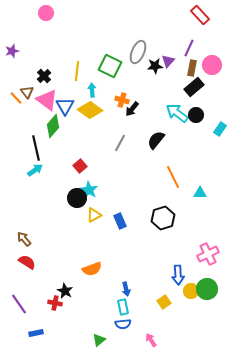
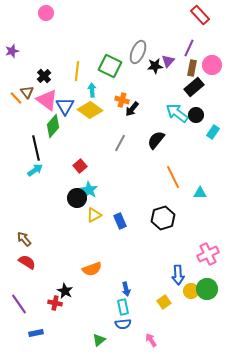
cyan rectangle at (220, 129): moved 7 px left, 3 px down
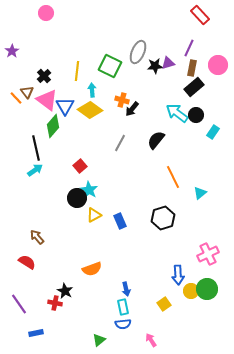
purple star at (12, 51): rotated 16 degrees counterclockwise
purple triangle at (168, 61): moved 2 px down; rotated 32 degrees clockwise
pink circle at (212, 65): moved 6 px right
cyan triangle at (200, 193): rotated 40 degrees counterclockwise
brown arrow at (24, 239): moved 13 px right, 2 px up
yellow square at (164, 302): moved 2 px down
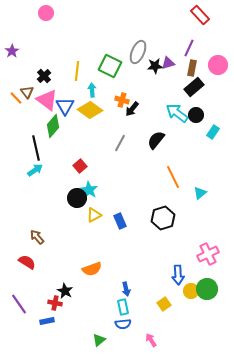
blue rectangle at (36, 333): moved 11 px right, 12 px up
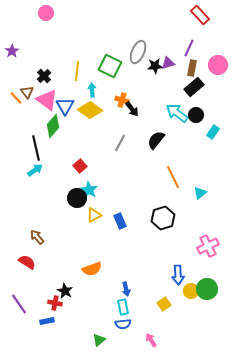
black arrow at (132, 109): rotated 77 degrees counterclockwise
pink cross at (208, 254): moved 8 px up
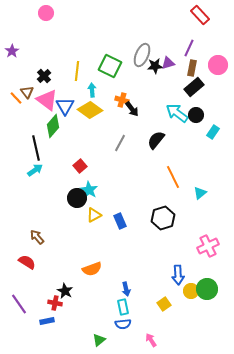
gray ellipse at (138, 52): moved 4 px right, 3 px down
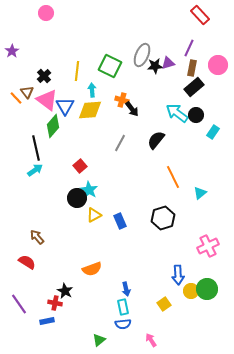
yellow diamond at (90, 110): rotated 40 degrees counterclockwise
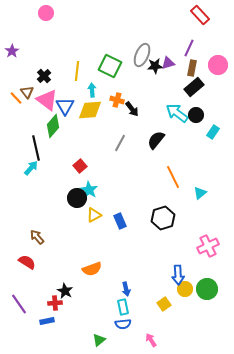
orange cross at (122, 100): moved 5 px left
cyan arrow at (35, 170): moved 4 px left, 2 px up; rotated 14 degrees counterclockwise
yellow circle at (191, 291): moved 6 px left, 2 px up
red cross at (55, 303): rotated 16 degrees counterclockwise
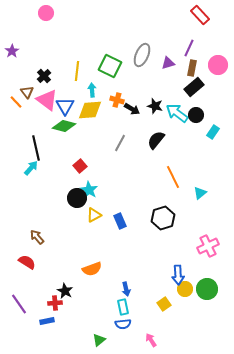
black star at (155, 66): moved 40 px down; rotated 21 degrees clockwise
orange line at (16, 98): moved 4 px down
black arrow at (132, 109): rotated 21 degrees counterclockwise
green diamond at (53, 126): moved 11 px right; rotated 65 degrees clockwise
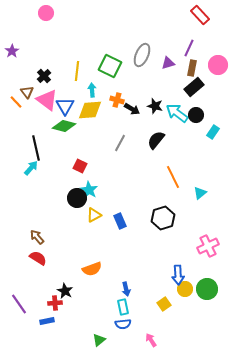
red square at (80, 166): rotated 24 degrees counterclockwise
red semicircle at (27, 262): moved 11 px right, 4 px up
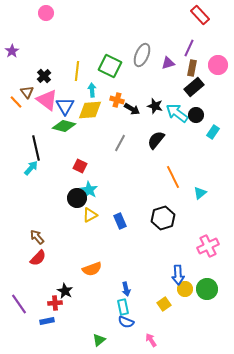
yellow triangle at (94, 215): moved 4 px left
red semicircle at (38, 258): rotated 102 degrees clockwise
blue semicircle at (123, 324): moved 3 px right, 2 px up; rotated 28 degrees clockwise
